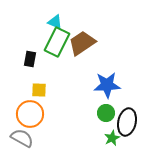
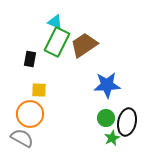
brown trapezoid: moved 2 px right, 2 px down
green circle: moved 5 px down
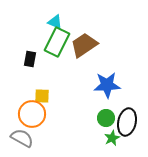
yellow square: moved 3 px right, 6 px down
orange circle: moved 2 px right
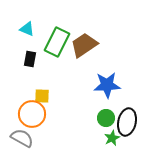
cyan triangle: moved 28 px left, 7 px down
